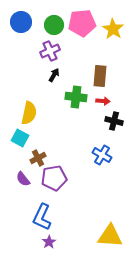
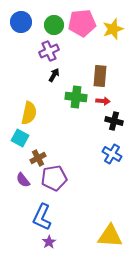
yellow star: rotated 20 degrees clockwise
purple cross: moved 1 px left
blue cross: moved 10 px right, 1 px up
purple semicircle: moved 1 px down
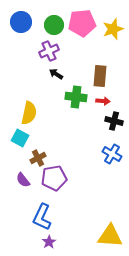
black arrow: moved 2 px right, 1 px up; rotated 88 degrees counterclockwise
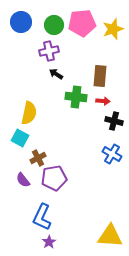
purple cross: rotated 12 degrees clockwise
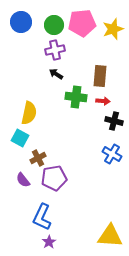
purple cross: moved 6 px right, 1 px up
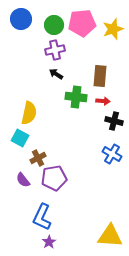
blue circle: moved 3 px up
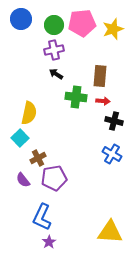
purple cross: moved 1 px left
cyan square: rotated 18 degrees clockwise
yellow triangle: moved 4 px up
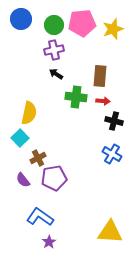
blue L-shape: moved 2 px left; rotated 100 degrees clockwise
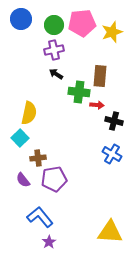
yellow star: moved 1 px left, 3 px down
green cross: moved 3 px right, 5 px up
red arrow: moved 6 px left, 4 px down
brown cross: rotated 21 degrees clockwise
purple pentagon: moved 1 px down
blue L-shape: rotated 16 degrees clockwise
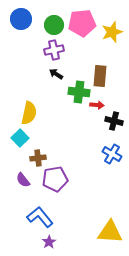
purple pentagon: moved 1 px right
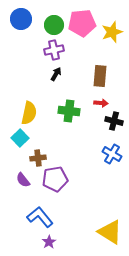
black arrow: rotated 88 degrees clockwise
green cross: moved 10 px left, 19 px down
red arrow: moved 4 px right, 2 px up
yellow triangle: rotated 28 degrees clockwise
